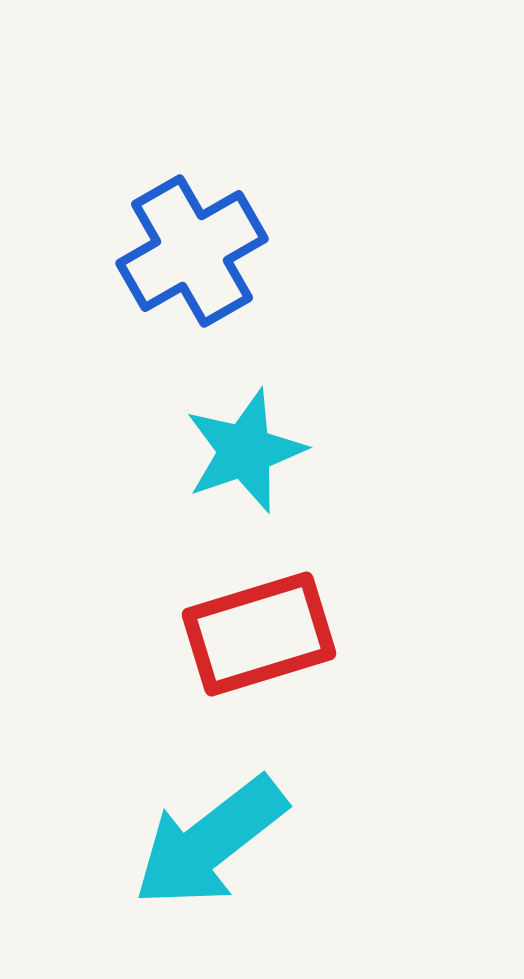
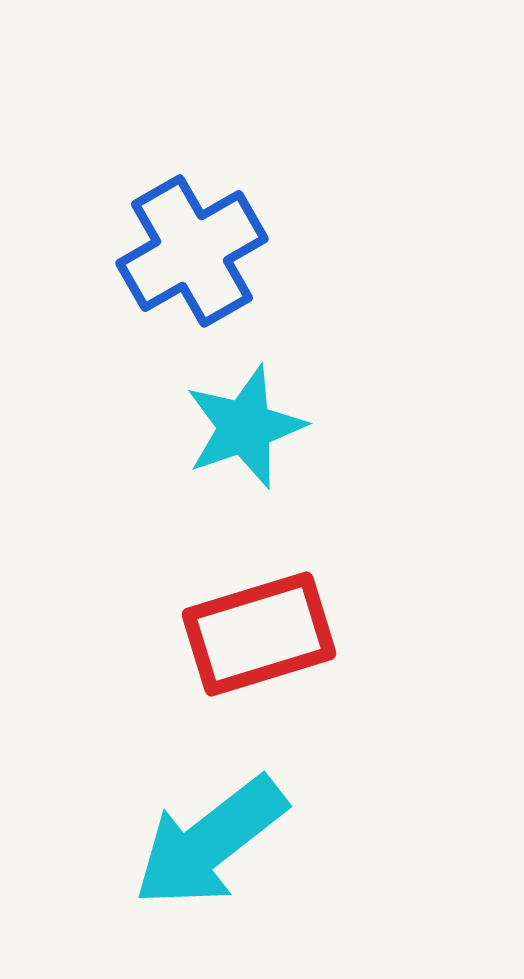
cyan star: moved 24 px up
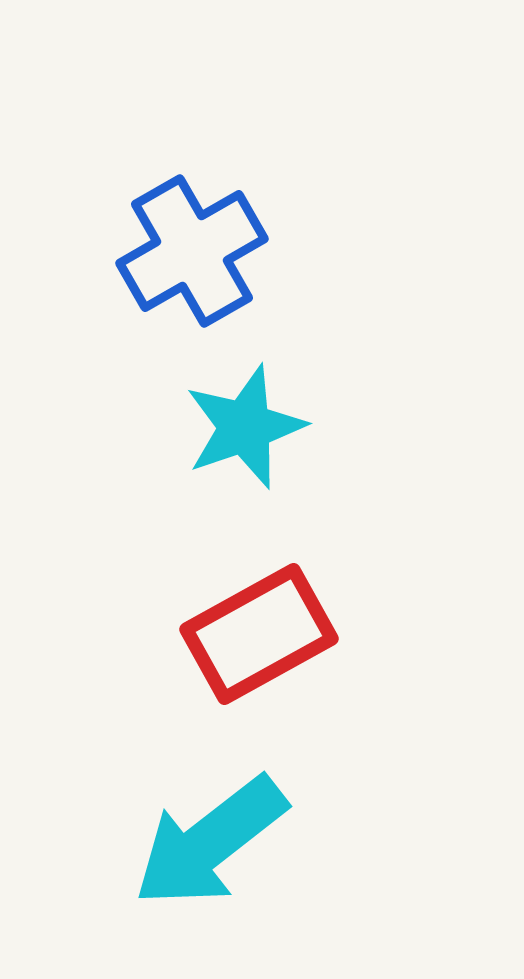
red rectangle: rotated 12 degrees counterclockwise
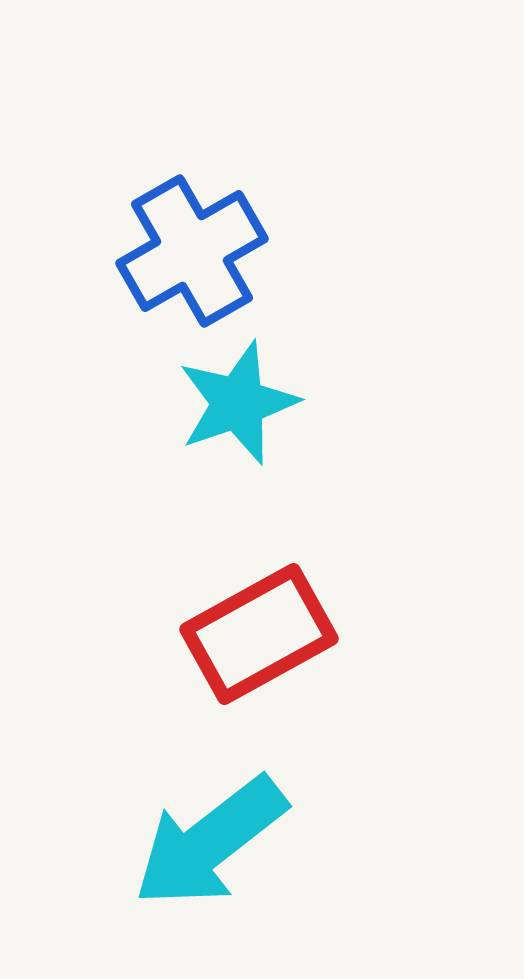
cyan star: moved 7 px left, 24 px up
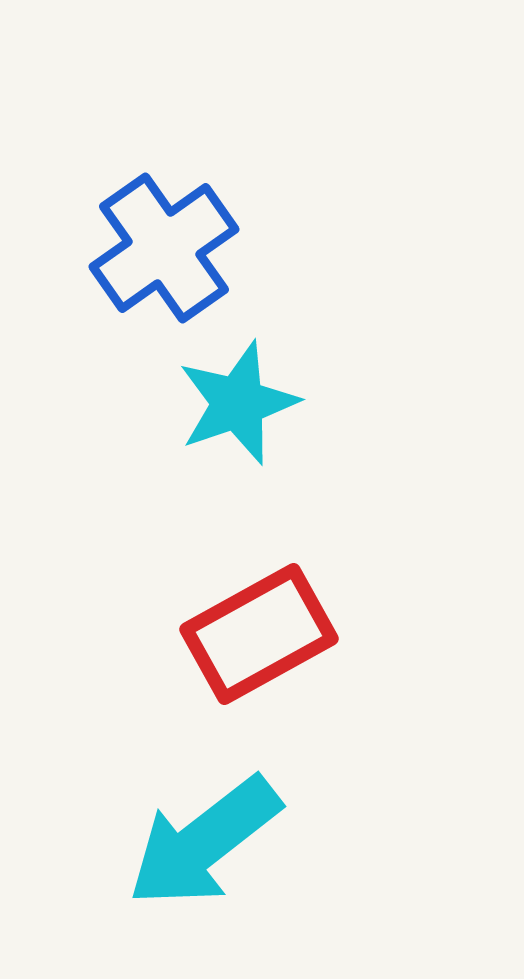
blue cross: moved 28 px left, 3 px up; rotated 5 degrees counterclockwise
cyan arrow: moved 6 px left
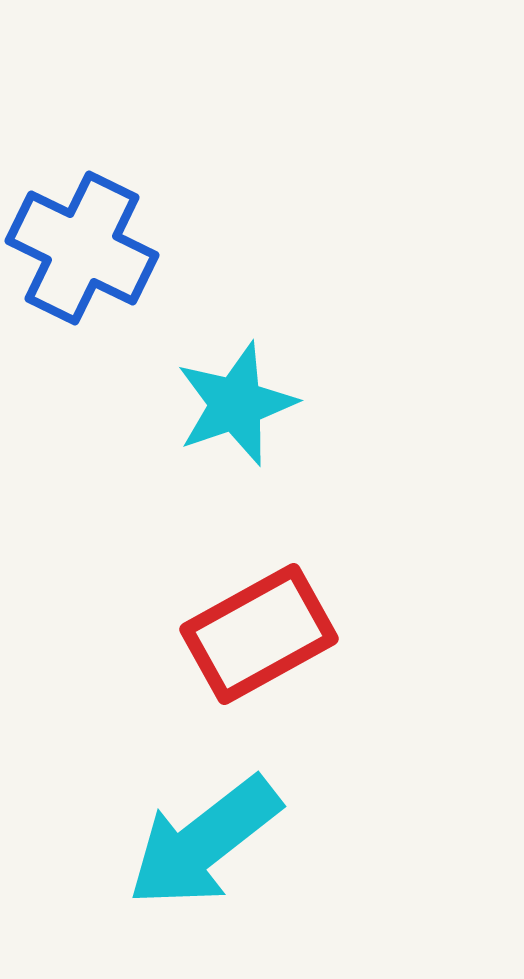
blue cross: moved 82 px left; rotated 29 degrees counterclockwise
cyan star: moved 2 px left, 1 px down
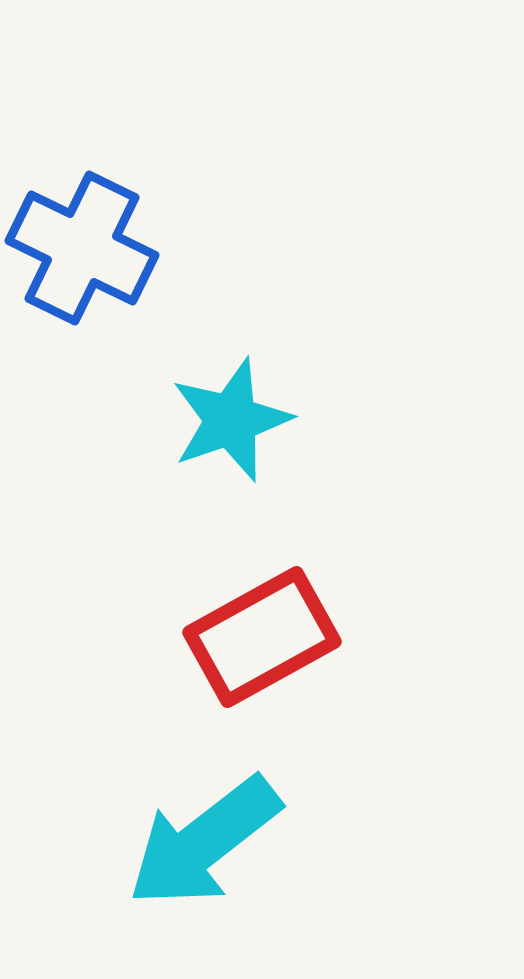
cyan star: moved 5 px left, 16 px down
red rectangle: moved 3 px right, 3 px down
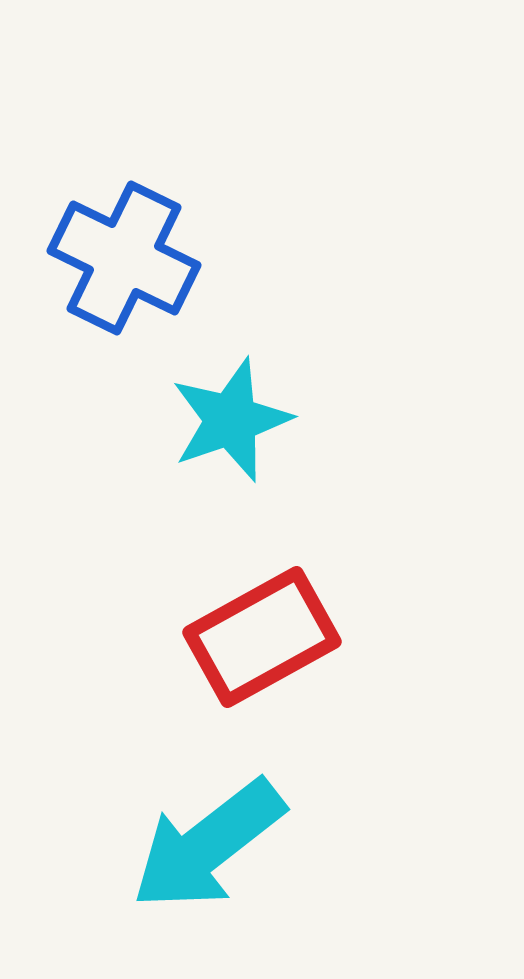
blue cross: moved 42 px right, 10 px down
cyan arrow: moved 4 px right, 3 px down
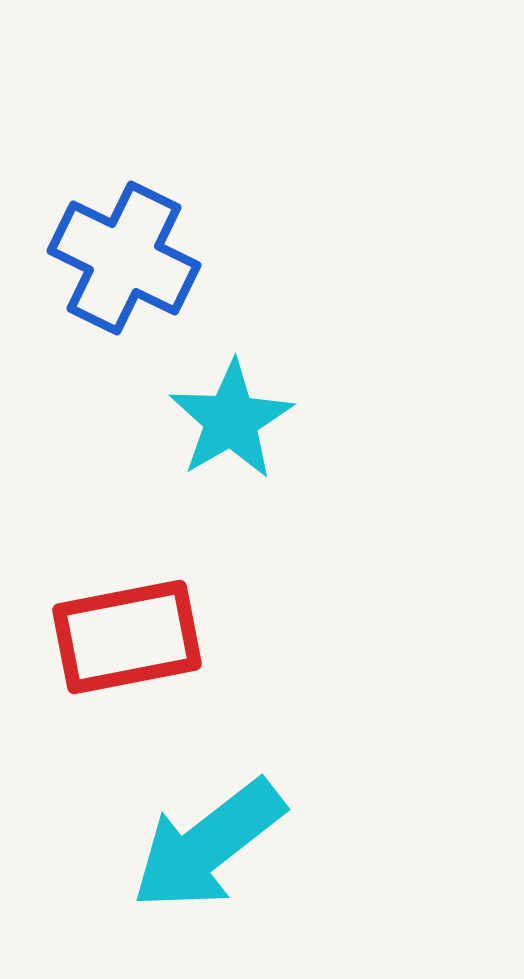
cyan star: rotated 11 degrees counterclockwise
red rectangle: moved 135 px left; rotated 18 degrees clockwise
